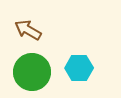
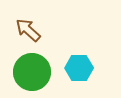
brown arrow: rotated 12 degrees clockwise
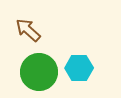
green circle: moved 7 px right
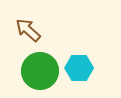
green circle: moved 1 px right, 1 px up
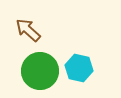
cyan hexagon: rotated 12 degrees clockwise
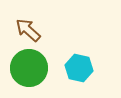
green circle: moved 11 px left, 3 px up
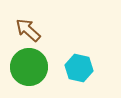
green circle: moved 1 px up
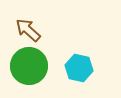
green circle: moved 1 px up
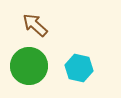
brown arrow: moved 7 px right, 5 px up
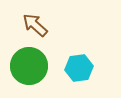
cyan hexagon: rotated 20 degrees counterclockwise
